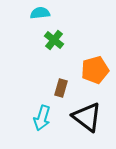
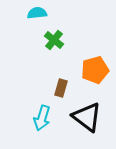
cyan semicircle: moved 3 px left
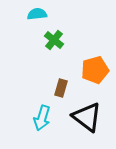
cyan semicircle: moved 1 px down
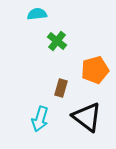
green cross: moved 3 px right, 1 px down
cyan arrow: moved 2 px left, 1 px down
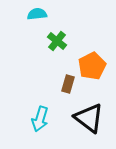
orange pentagon: moved 3 px left, 4 px up; rotated 12 degrees counterclockwise
brown rectangle: moved 7 px right, 4 px up
black triangle: moved 2 px right, 1 px down
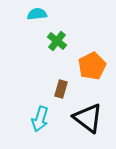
brown rectangle: moved 7 px left, 5 px down
black triangle: moved 1 px left
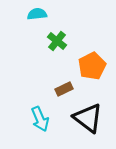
brown rectangle: moved 3 px right; rotated 48 degrees clockwise
cyan arrow: rotated 40 degrees counterclockwise
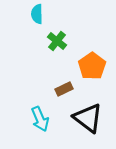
cyan semicircle: rotated 84 degrees counterclockwise
orange pentagon: rotated 8 degrees counterclockwise
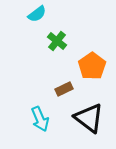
cyan semicircle: rotated 126 degrees counterclockwise
black triangle: moved 1 px right
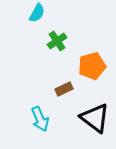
cyan semicircle: moved 1 px up; rotated 24 degrees counterclockwise
green cross: rotated 18 degrees clockwise
orange pentagon: rotated 20 degrees clockwise
black triangle: moved 6 px right
